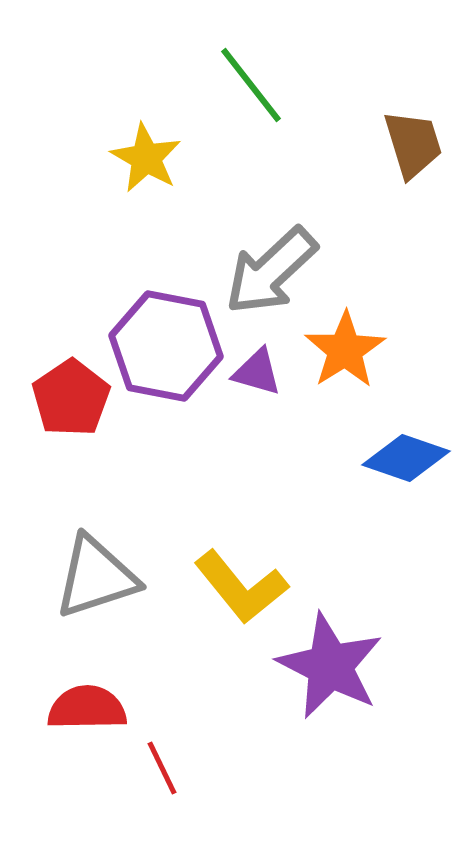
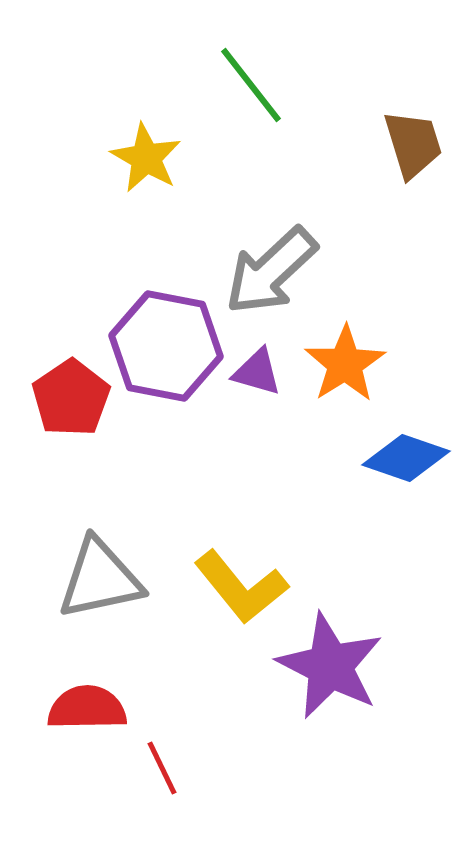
orange star: moved 14 px down
gray triangle: moved 4 px right, 2 px down; rotated 6 degrees clockwise
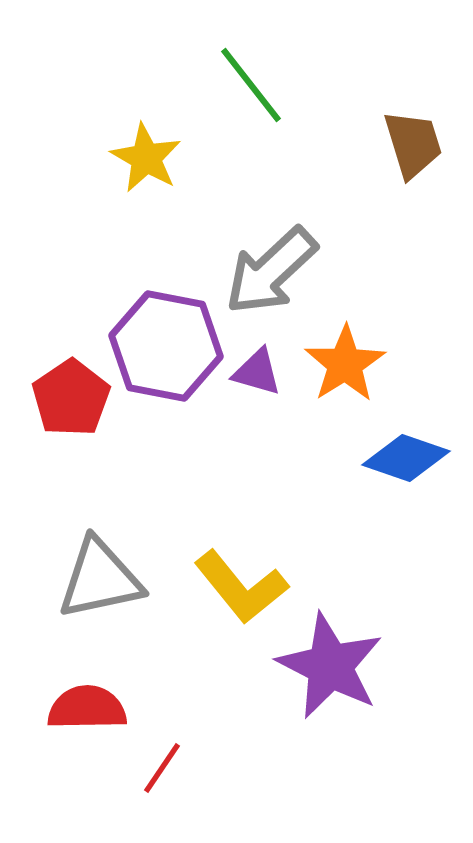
red line: rotated 60 degrees clockwise
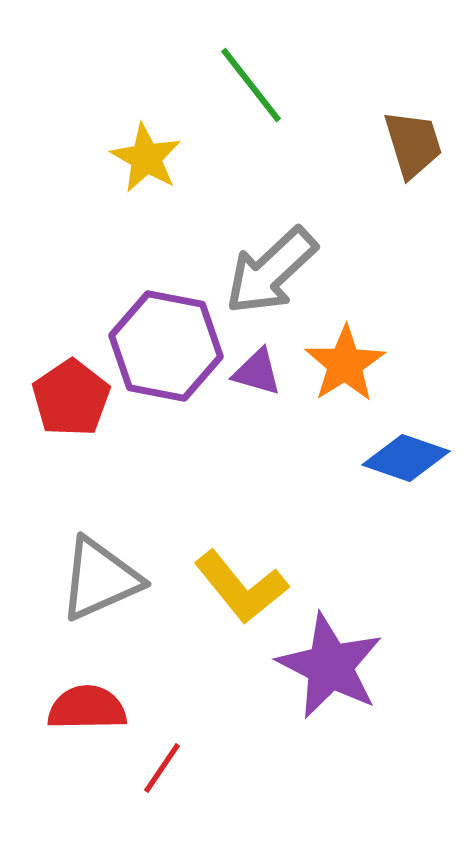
gray triangle: rotated 12 degrees counterclockwise
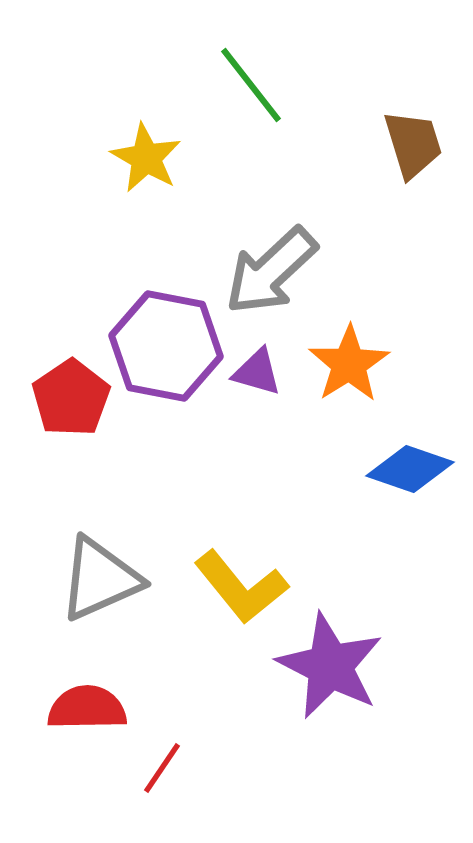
orange star: moved 4 px right
blue diamond: moved 4 px right, 11 px down
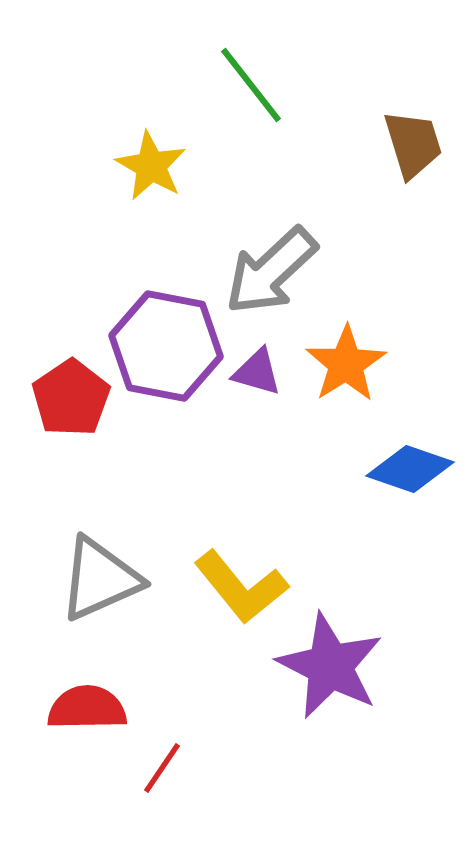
yellow star: moved 5 px right, 8 px down
orange star: moved 3 px left
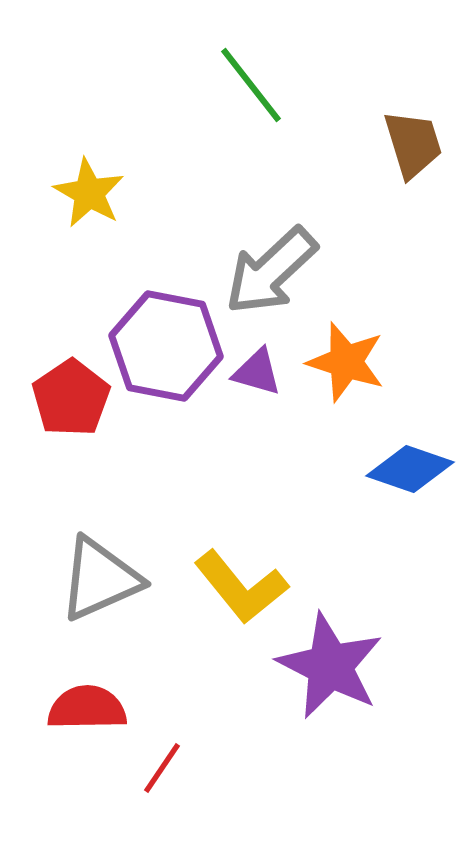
yellow star: moved 62 px left, 27 px down
orange star: moved 2 px up; rotated 22 degrees counterclockwise
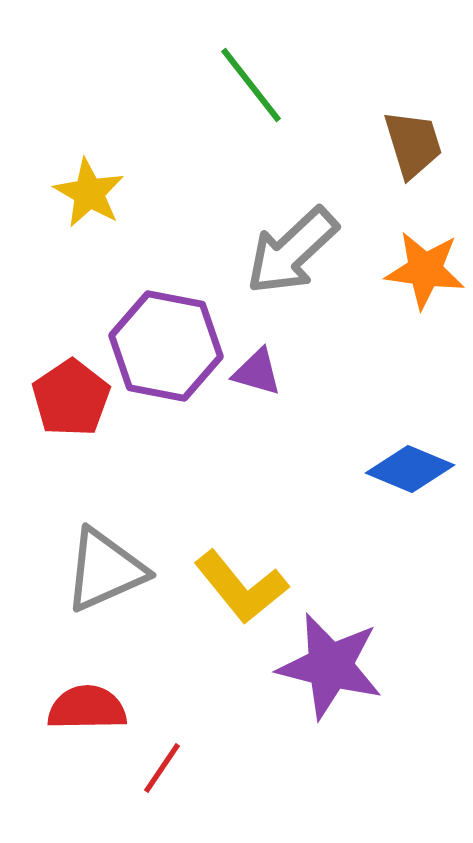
gray arrow: moved 21 px right, 20 px up
orange star: moved 79 px right, 92 px up; rotated 10 degrees counterclockwise
blue diamond: rotated 4 degrees clockwise
gray triangle: moved 5 px right, 9 px up
purple star: rotated 13 degrees counterclockwise
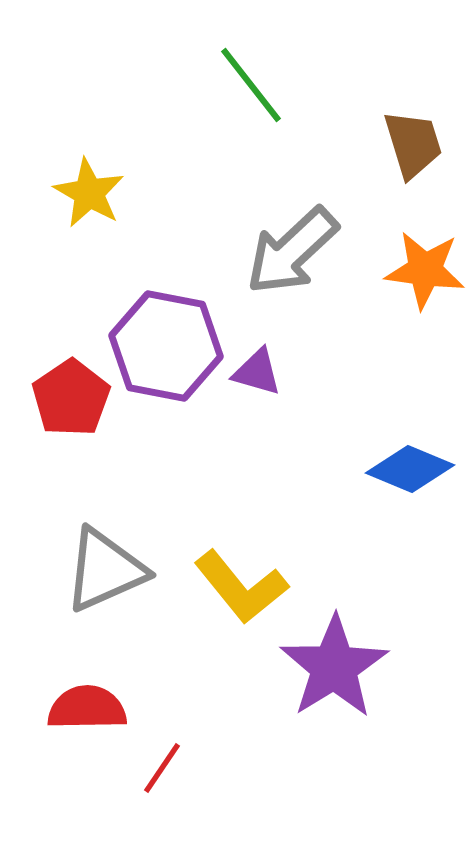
purple star: moved 4 px right, 1 px down; rotated 26 degrees clockwise
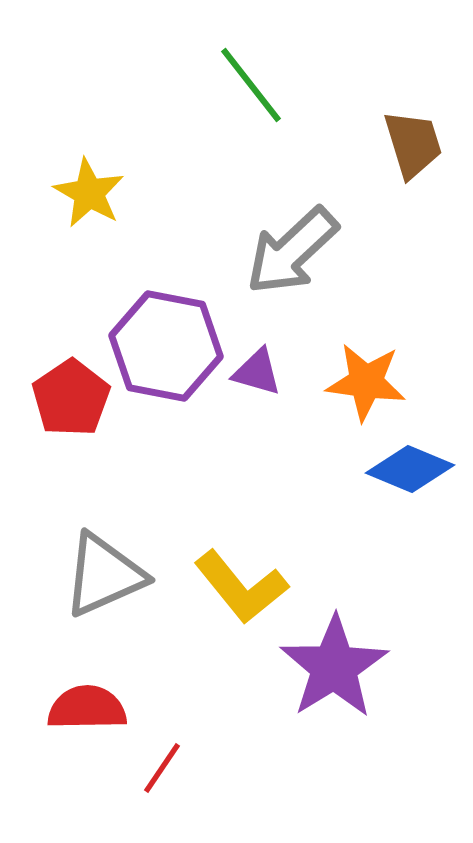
orange star: moved 59 px left, 112 px down
gray triangle: moved 1 px left, 5 px down
